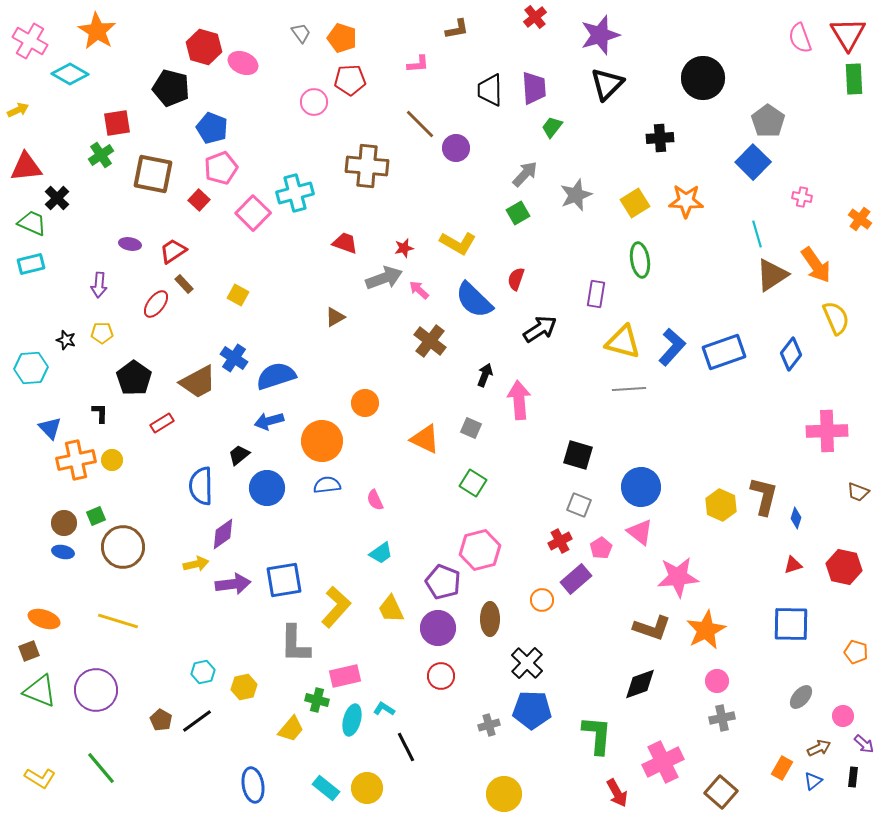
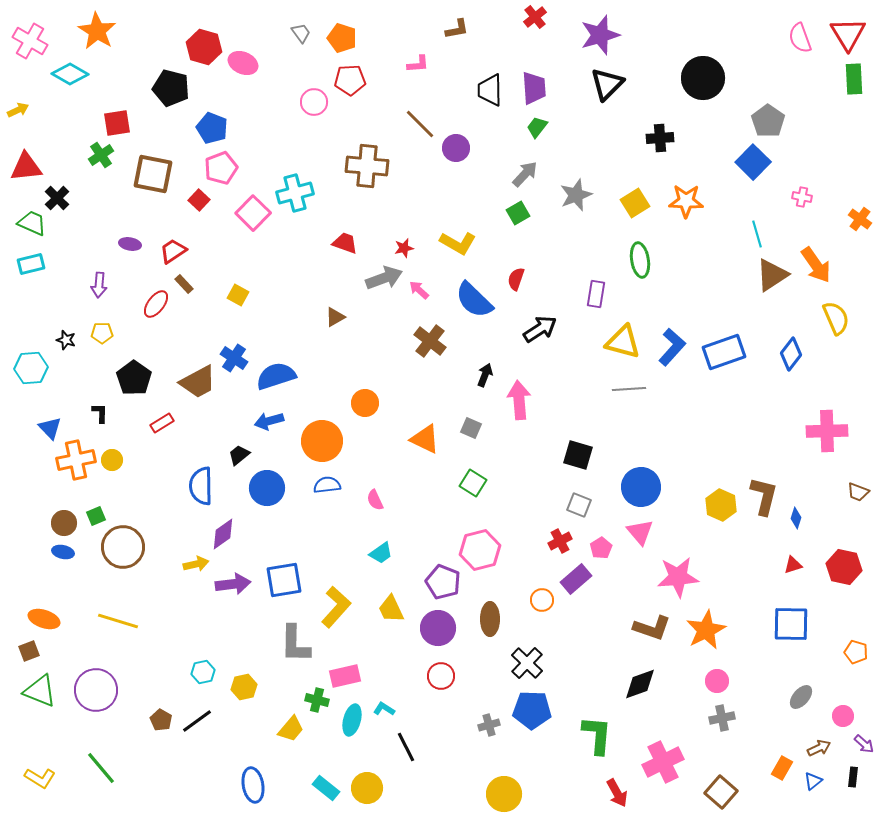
green trapezoid at (552, 127): moved 15 px left
pink triangle at (640, 532): rotated 12 degrees clockwise
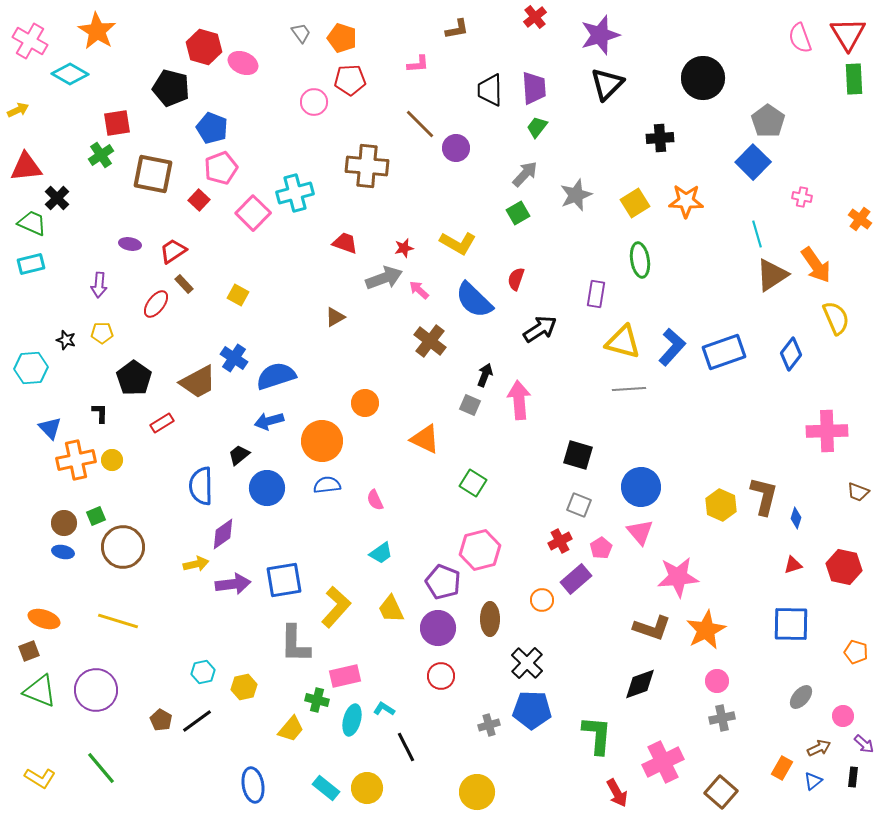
gray square at (471, 428): moved 1 px left, 23 px up
yellow circle at (504, 794): moved 27 px left, 2 px up
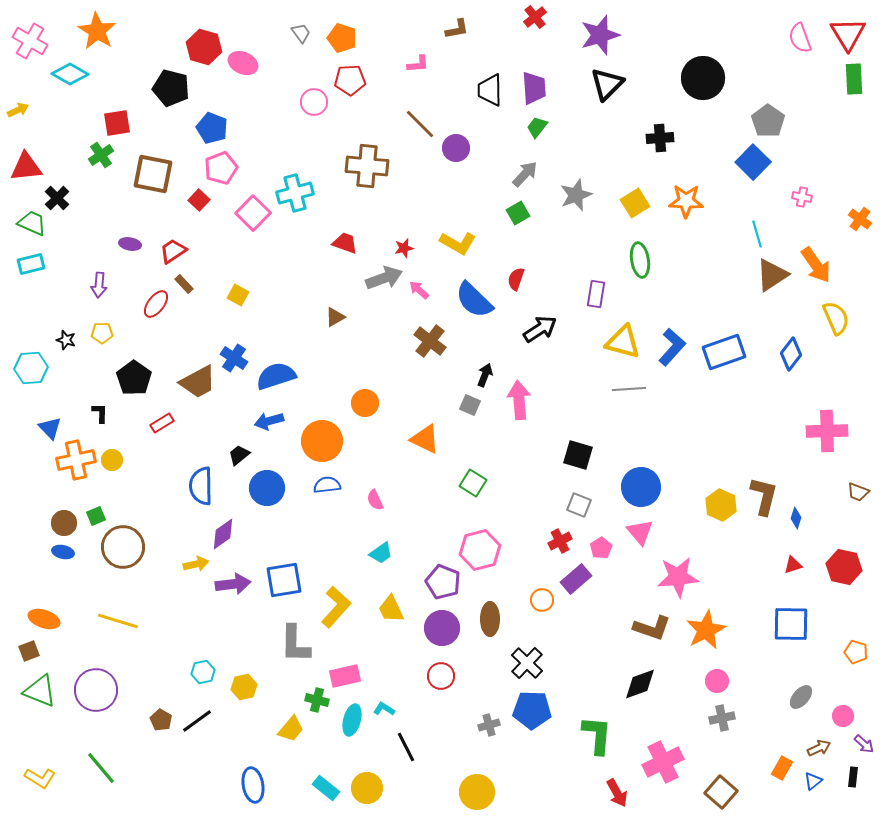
purple circle at (438, 628): moved 4 px right
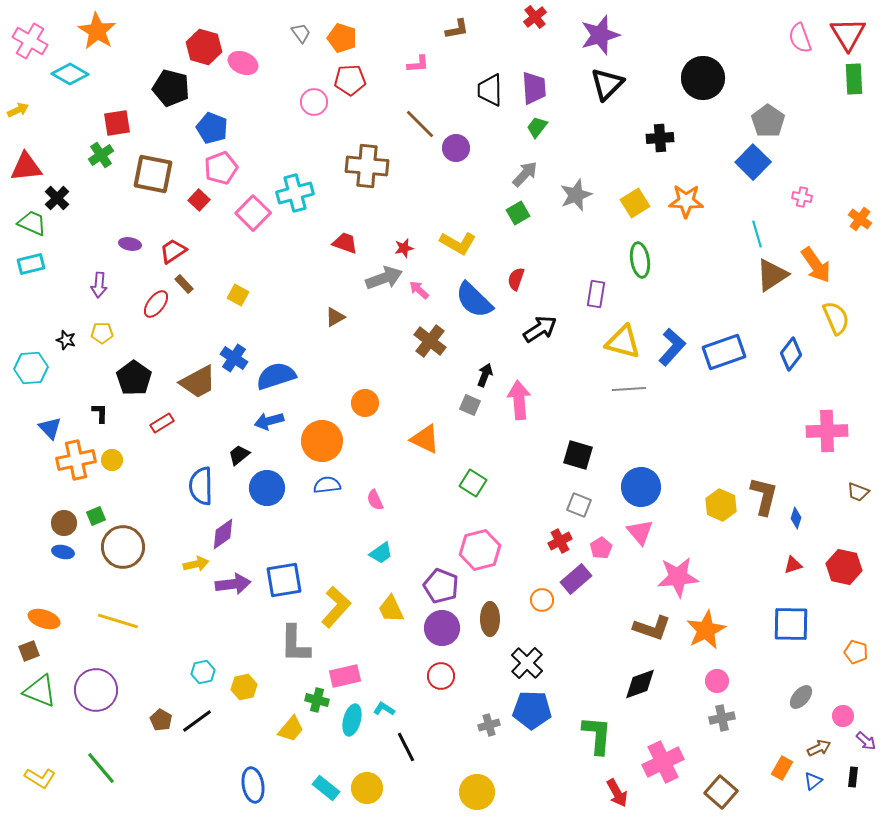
purple pentagon at (443, 582): moved 2 px left, 4 px down
purple arrow at (864, 744): moved 2 px right, 3 px up
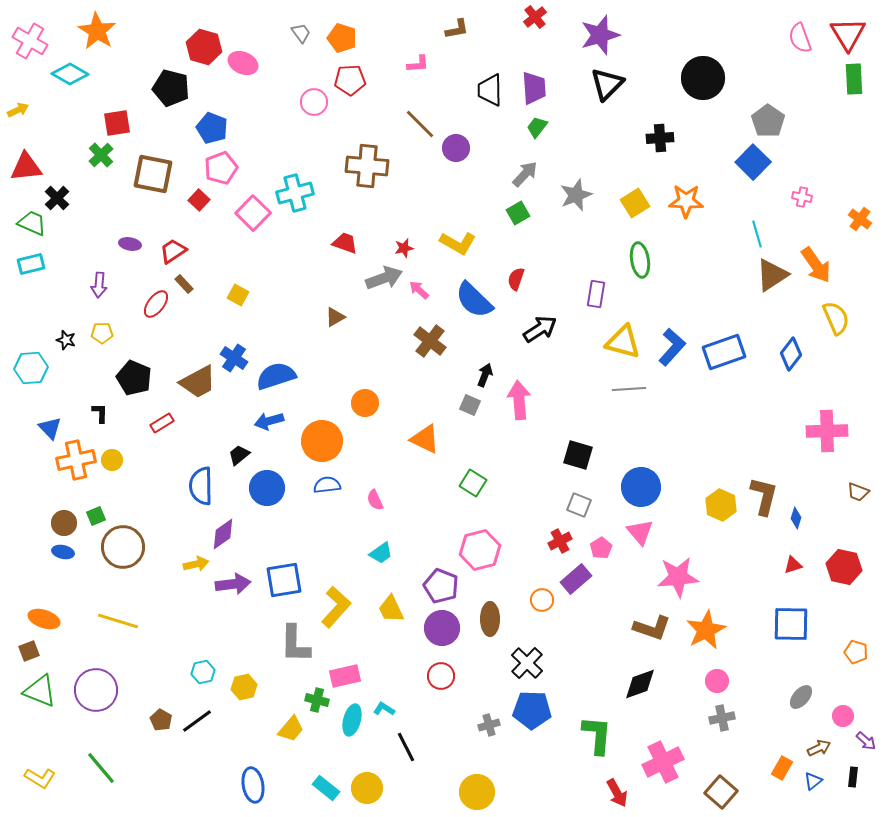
green cross at (101, 155): rotated 10 degrees counterclockwise
black pentagon at (134, 378): rotated 12 degrees counterclockwise
